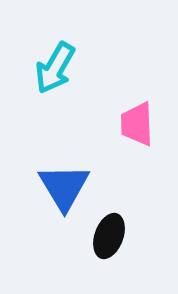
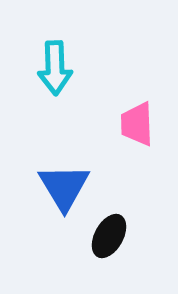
cyan arrow: rotated 32 degrees counterclockwise
black ellipse: rotated 9 degrees clockwise
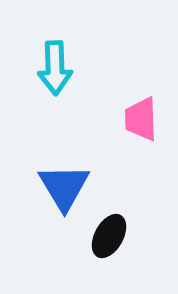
pink trapezoid: moved 4 px right, 5 px up
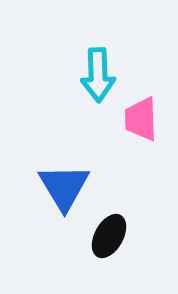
cyan arrow: moved 43 px right, 7 px down
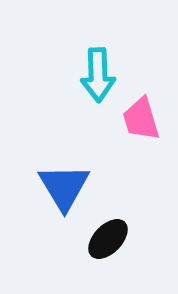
pink trapezoid: rotated 15 degrees counterclockwise
black ellipse: moved 1 px left, 3 px down; rotated 15 degrees clockwise
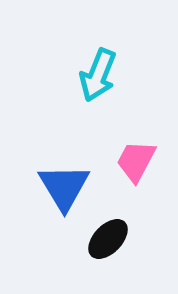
cyan arrow: rotated 24 degrees clockwise
pink trapezoid: moved 5 px left, 42 px down; rotated 45 degrees clockwise
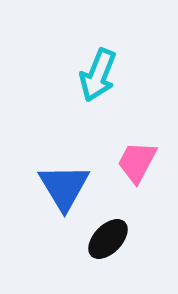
pink trapezoid: moved 1 px right, 1 px down
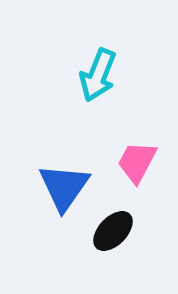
blue triangle: rotated 6 degrees clockwise
black ellipse: moved 5 px right, 8 px up
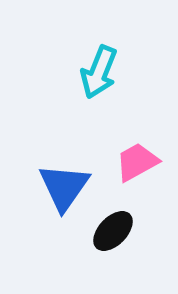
cyan arrow: moved 1 px right, 3 px up
pink trapezoid: rotated 33 degrees clockwise
